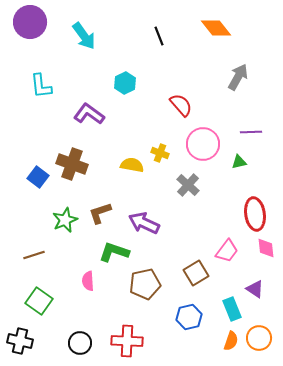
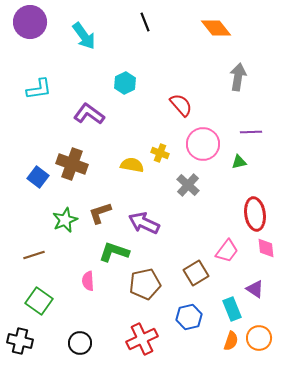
black line: moved 14 px left, 14 px up
gray arrow: rotated 20 degrees counterclockwise
cyan L-shape: moved 2 px left, 3 px down; rotated 92 degrees counterclockwise
red cross: moved 15 px right, 2 px up; rotated 28 degrees counterclockwise
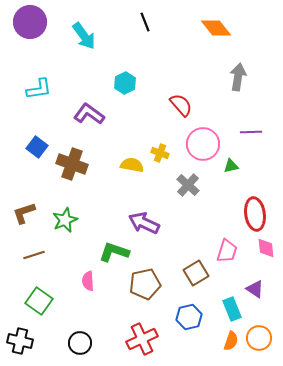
green triangle: moved 8 px left, 4 px down
blue square: moved 1 px left, 30 px up
brown L-shape: moved 76 px left
pink trapezoid: rotated 20 degrees counterclockwise
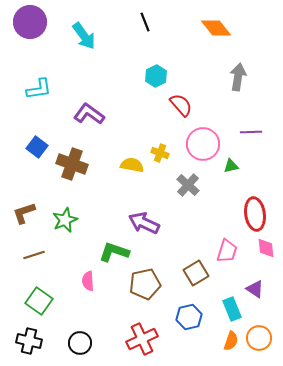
cyan hexagon: moved 31 px right, 7 px up
black cross: moved 9 px right
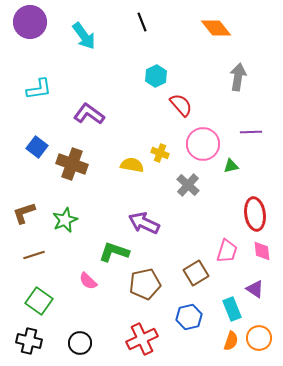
black line: moved 3 px left
pink diamond: moved 4 px left, 3 px down
pink semicircle: rotated 42 degrees counterclockwise
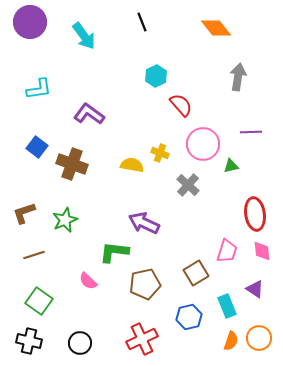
green L-shape: rotated 12 degrees counterclockwise
cyan rectangle: moved 5 px left, 3 px up
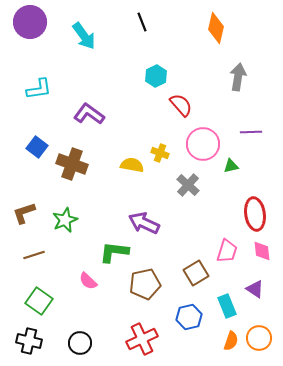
orange diamond: rotated 52 degrees clockwise
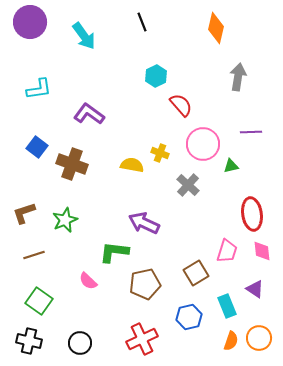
red ellipse: moved 3 px left
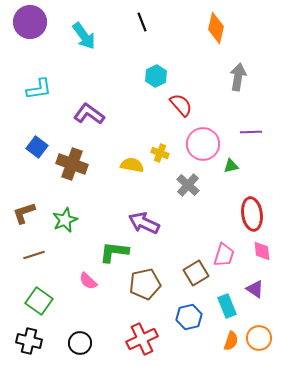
pink trapezoid: moved 3 px left, 4 px down
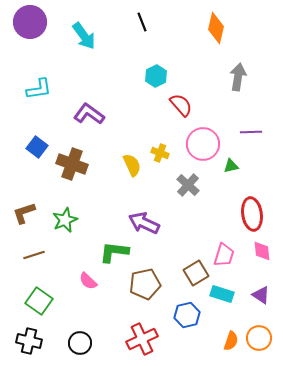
yellow semicircle: rotated 55 degrees clockwise
purple triangle: moved 6 px right, 6 px down
cyan rectangle: moved 5 px left, 12 px up; rotated 50 degrees counterclockwise
blue hexagon: moved 2 px left, 2 px up
